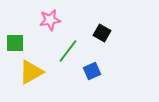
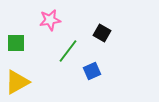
green square: moved 1 px right
yellow triangle: moved 14 px left, 10 px down
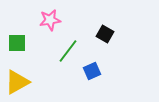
black square: moved 3 px right, 1 px down
green square: moved 1 px right
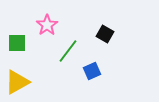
pink star: moved 3 px left, 5 px down; rotated 25 degrees counterclockwise
